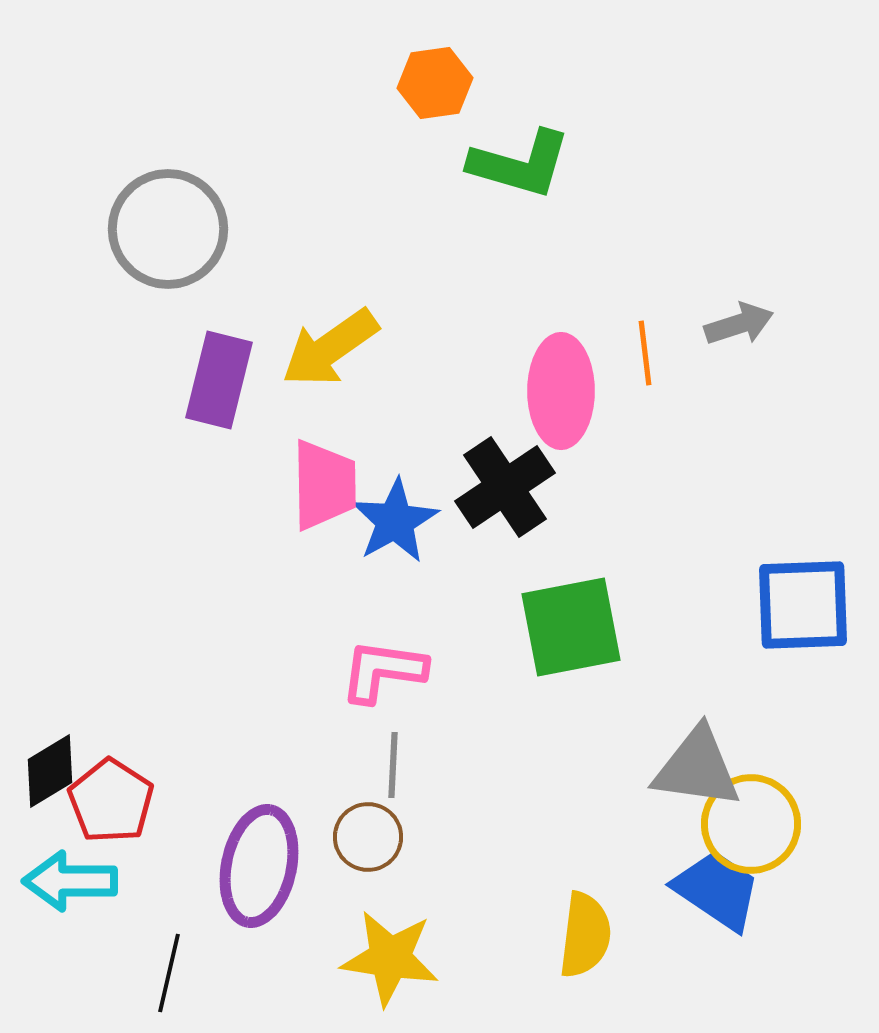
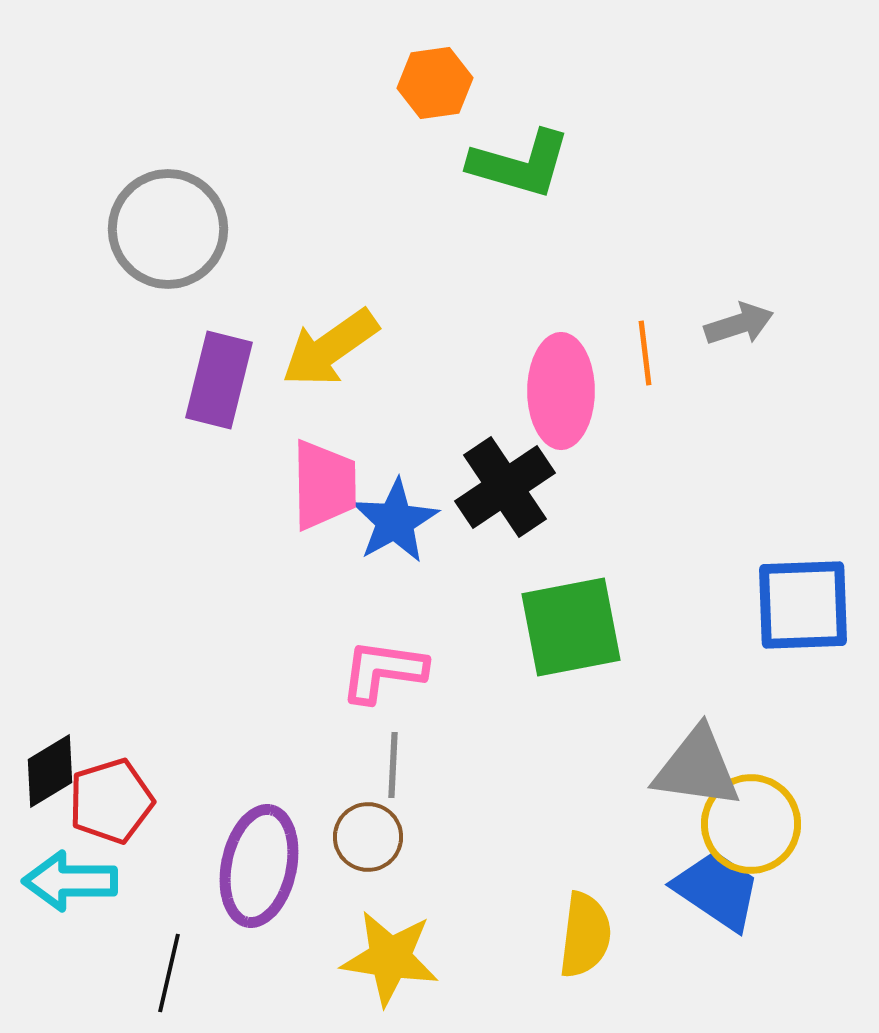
red pentagon: rotated 22 degrees clockwise
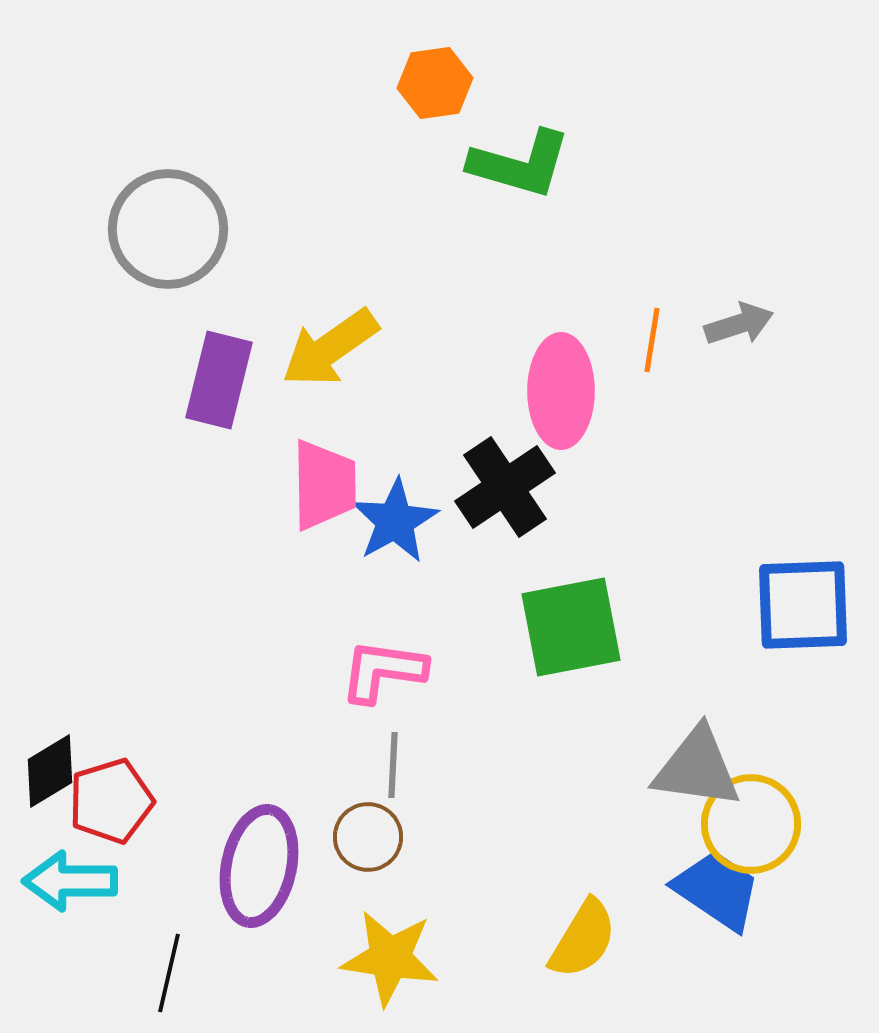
orange line: moved 7 px right, 13 px up; rotated 16 degrees clockwise
yellow semicircle: moved 2 px left, 4 px down; rotated 24 degrees clockwise
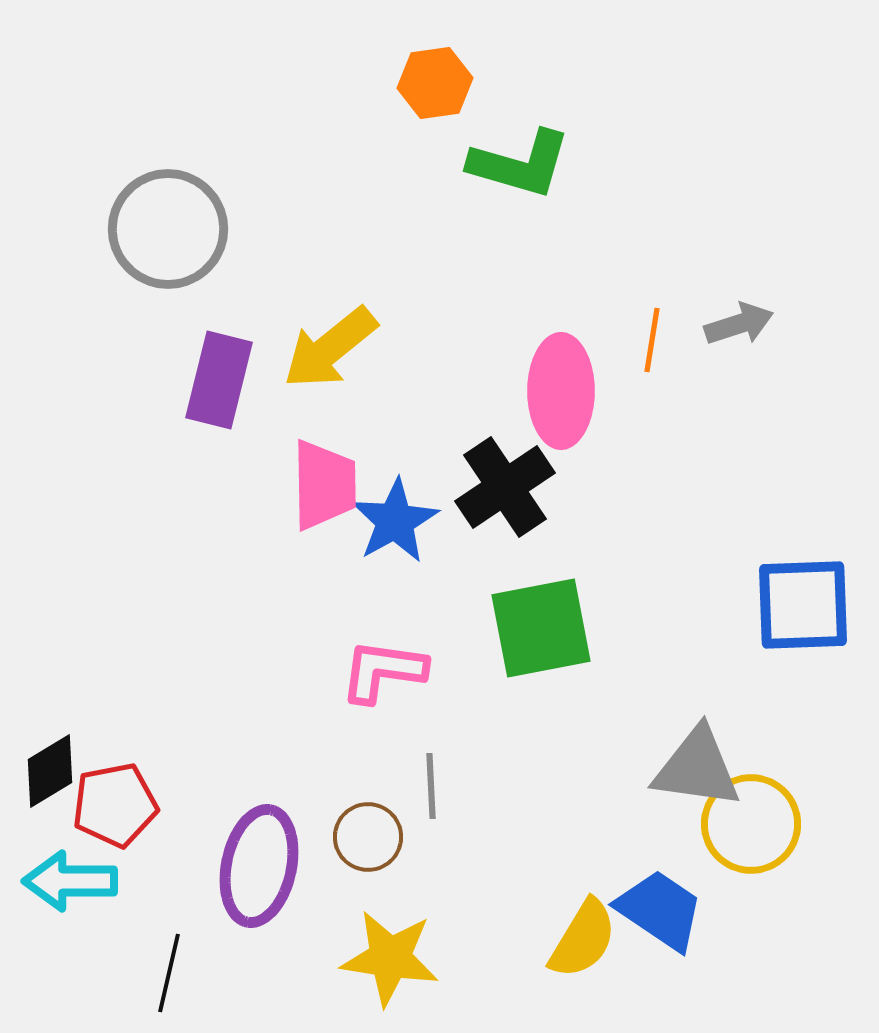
yellow arrow: rotated 4 degrees counterclockwise
green square: moved 30 px left, 1 px down
gray line: moved 38 px right, 21 px down; rotated 6 degrees counterclockwise
red pentagon: moved 4 px right, 4 px down; rotated 6 degrees clockwise
blue trapezoid: moved 57 px left, 20 px down
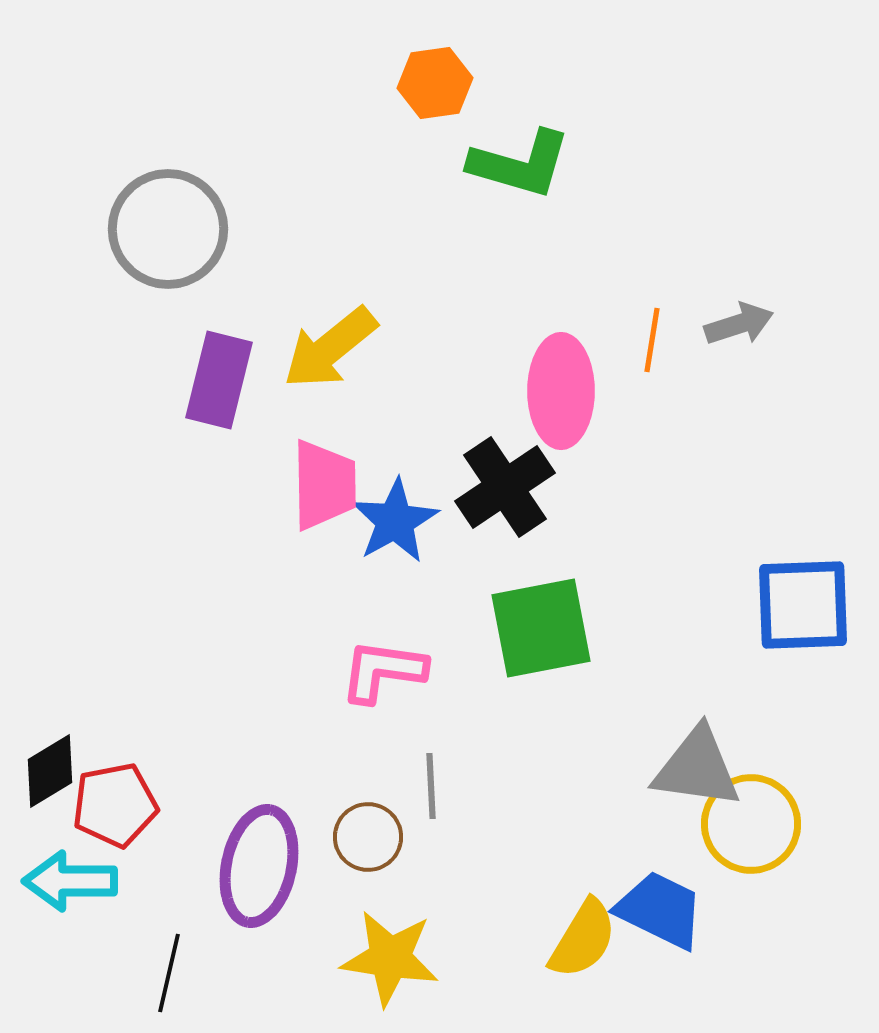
blue trapezoid: rotated 8 degrees counterclockwise
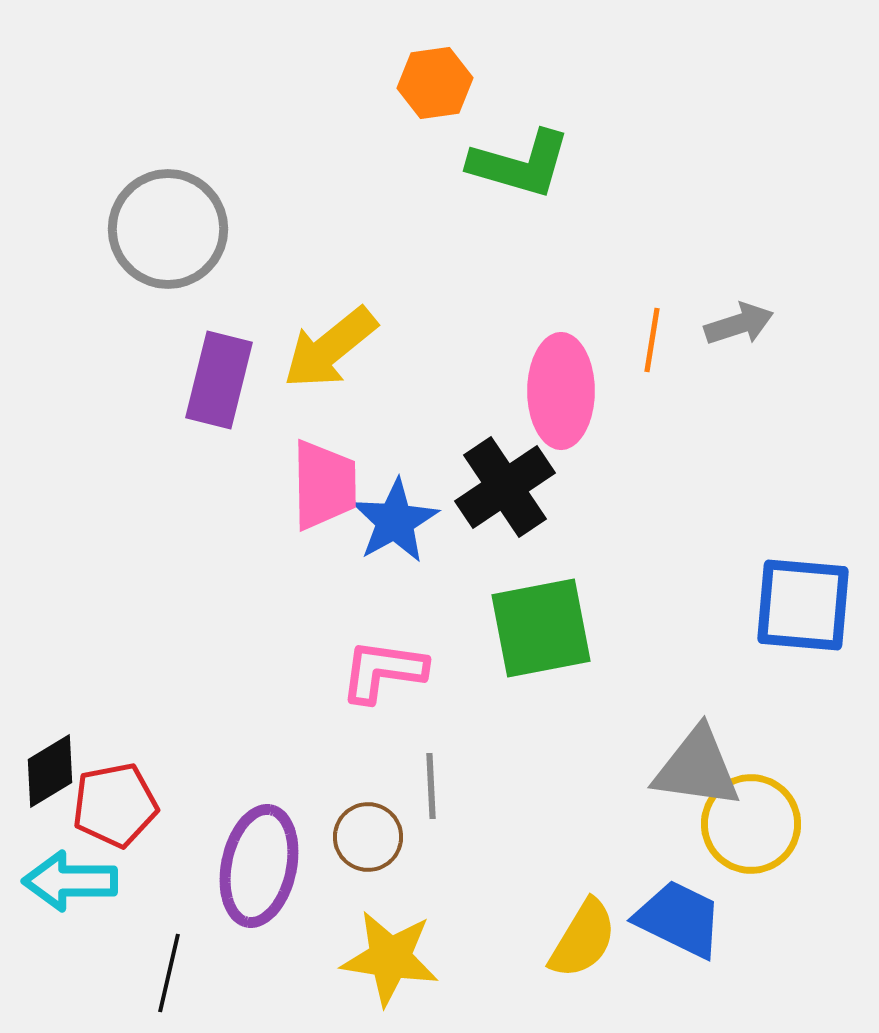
blue square: rotated 7 degrees clockwise
blue trapezoid: moved 19 px right, 9 px down
